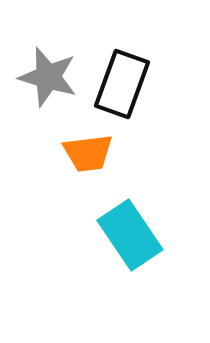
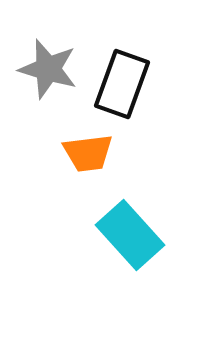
gray star: moved 8 px up
cyan rectangle: rotated 8 degrees counterclockwise
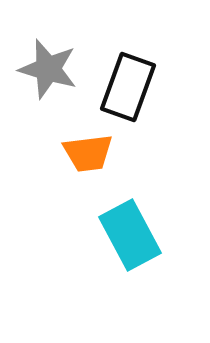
black rectangle: moved 6 px right, 3 px down
cyan rectangle: rotated 14 degrees clockwise
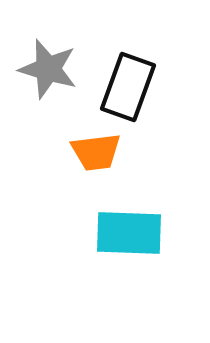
orange trapezoid: moved 8 px right, 1 px up
cyan rectangle: moved 1 px left, 2 px up; rotated 60 degrees counterclockwise
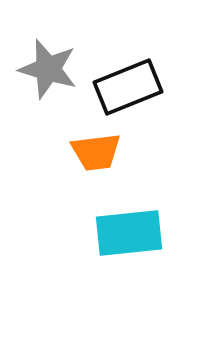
black rectangle: rotated 48 degrees clockwise
cyan rectangle: rotated 8 degrees counterclockwise
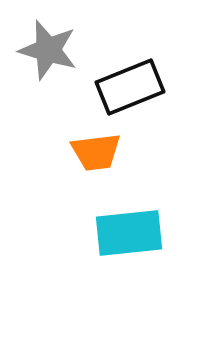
gray star: moved 19 px up
black rectangle: moved 2 px right
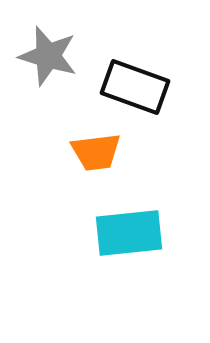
gray star: moved 6 px down
black rectangle: moved 5 px right; rotated 42 degrees clockwise
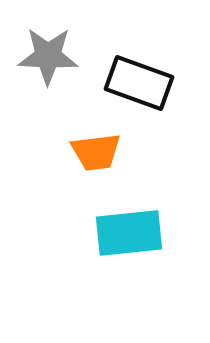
gray star: rotated 14 degrees counterclockwise
black rectangle: moved 4 px right, 4 px up
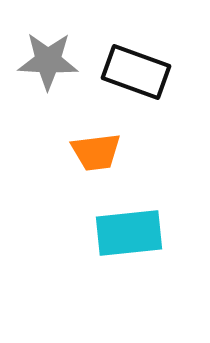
gray star: moved 5 px down
black rectangle: moved 3 px left, 11 px up
